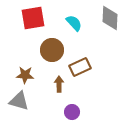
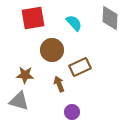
brown arrow: rotated 21 degrees counterclockwise
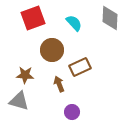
red square: rotated 10 degrees counterclockwise
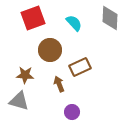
brown circle: moved 2 px left
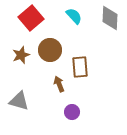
red square: moved 2 px left; rotated 20 degrees counterclockwise
cyan semicircle: moved 7 px up
brown rectangle: rotated 70 degrees counterclockwise
brown star: moved 4 px left, 20 px up; rotated 24 degrees counterclockwise
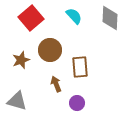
brown star: moved 5 px down
brown arrow: moved 3 px left
gray triangle: moved 2 px left
purple circle: moved 5 px right, 9 px up
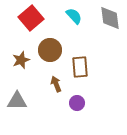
gray diamond: rotated 10 degrees counterclockwise
gray triangle: rotated 15 degrees counterclockwise
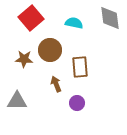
cyan semicircle: moved 7 px down; rotated 36 degrees counterclockwise
brown star: moved 3 px right, 1 px up; rotated 24 degrees clockwise
